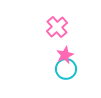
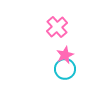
cyan circle: moved 1 px left
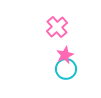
cyan circle: moved 1 px right
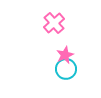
pink cross: moved 3 px left, 4 px up
